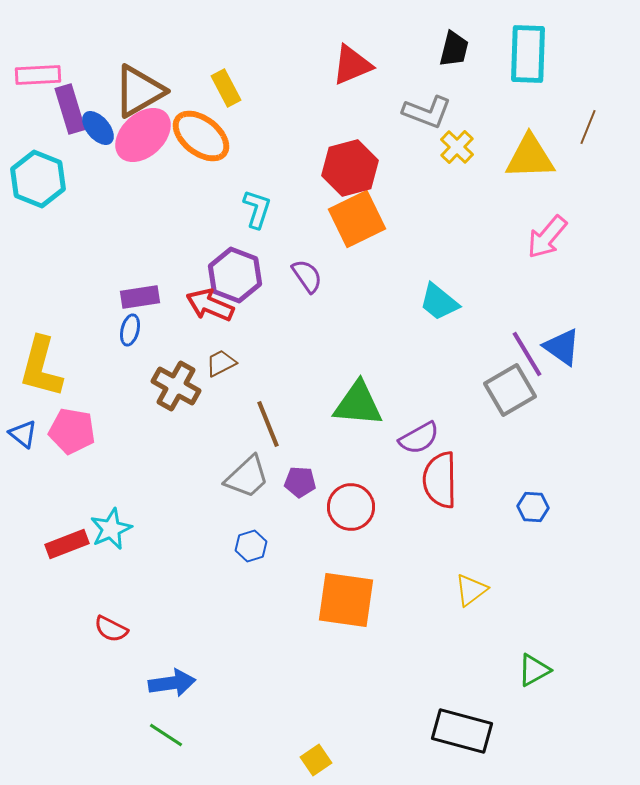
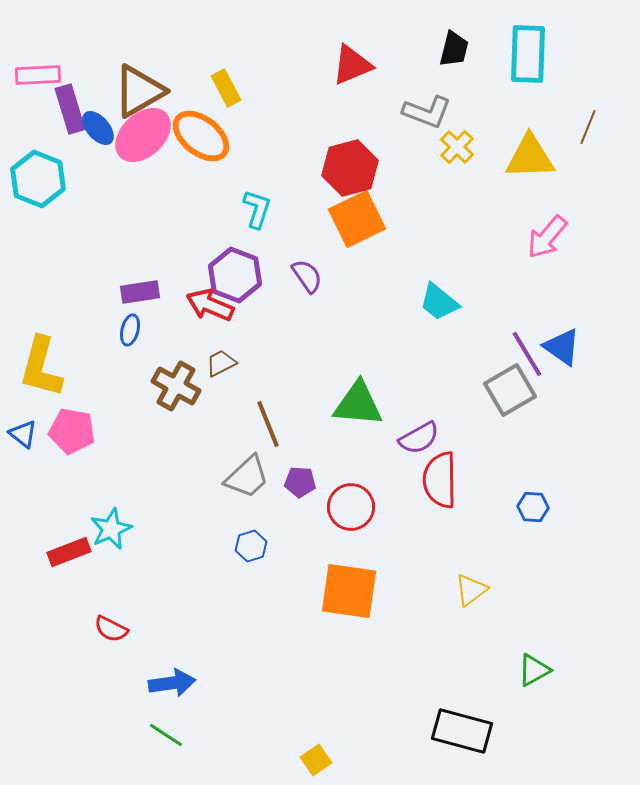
purple rectangle at (140, 297): moved 5 px up
red rectangle at (67, 544): moved 2 px right, 8 px down
orange square at (346, 600): moved 3 px right, 9 px up
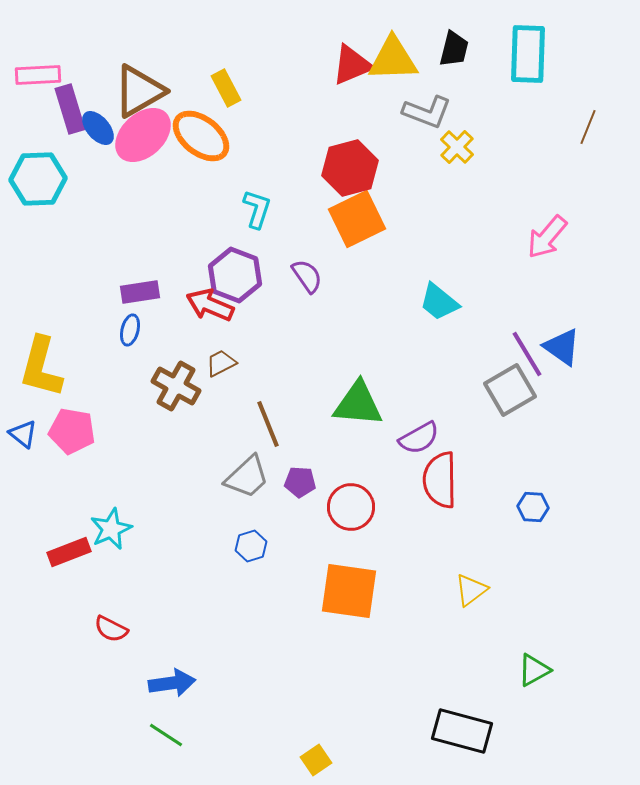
yellow triangle at (530, 157): moved 137 px left, 98 px up
cyan hexagon at (38, 179): rotated 24 degrees counterclockwise
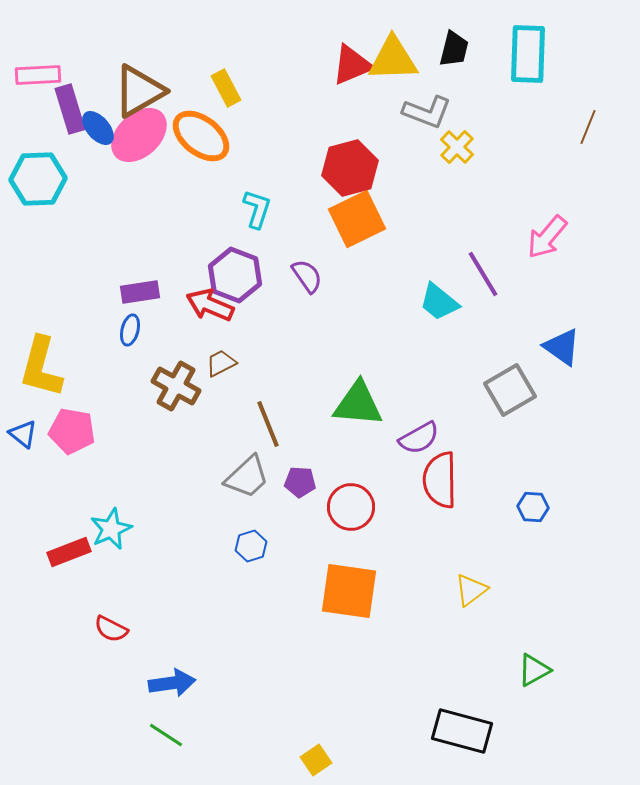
pink ellipse at (143, 135): moved 4 px left
purple line at (527, 354): moved 44 px left, 80 px up
